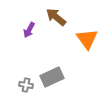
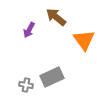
orange triangle: moved 3 px left, 1 px down
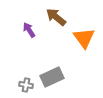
purple arrow: rotated 119 degrees clockwise
orange triangle: moved 2 px up
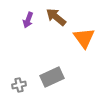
purple arrow: moved 1 px left, 10 px up; rotated 126 degrees counterclockwise
gray cross: moved 7 px left; rotated 24 degrees counterclockwise
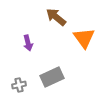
purple arrow: moved 23 px down; rotated 35 degrees counterclockwise
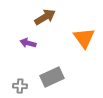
brown arrow: moved 11 px left; rotated 110 degrees clockwise
purple arrow: rotated 119 degrees clockwise
gray cross: moved 1 px right, 1 px down; rotated 16 degrees clockwise
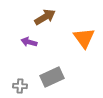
purple arrow: moved 1 px right, 1 px up
